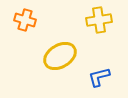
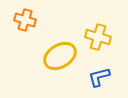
yellow cross: moved 1 px left, 17 px down; rotated 25 degrees clockwise
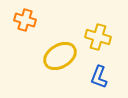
blue L-shape: rotated 55 degrees counterclockwise
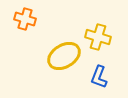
orange cross: moved 1 px up
yellow ellipse: moved 4 px right
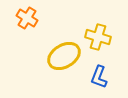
orange cross: moved 2 px right, 1 px up; rotated 15 degrees clockwise
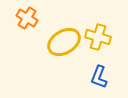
yellow ellipse: moved 14 px up
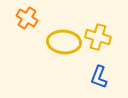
yellow ellipse: rotated 36 degrees clockwise
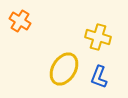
orange cross: moved 7 px left, 3 px down
yellow ellipse: moved 27 px down; rotated 64 degrees counterclockwise
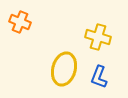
orange cross: moved 1 px down; rotated 10 degrees counterclockwise
yellow ellipse: rotated 16 degrees counterclockwise
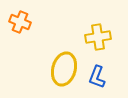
yellow cross: rotated 25 degrees counterclockwise
blue L-shape: moved 2 px left
